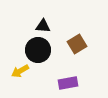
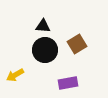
black circle: moved 7 px right
yellow arrow: moved 5 px left, 4 px down
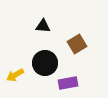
black circle: moved 13 px down
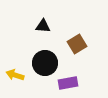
yellow arrow: rotated 48 degrees clockwise
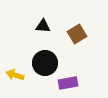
brown square: moved 10 px up
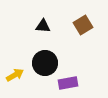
brown square: moved 6 px right, 9 px up
yellow arrow: rotated 132 degrees clockwise
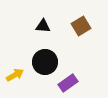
brown square: moved 2 px left, 1 px down
black circle: moved 1 px up
purple rectangle: rotated 24 degrees counterclockwise
